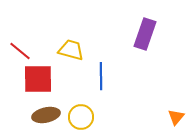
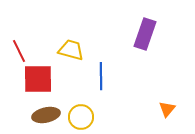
red line: moved 1 px left; rotated 25 degrees clockwise
orange triangle: moved 9 px left, 8 px up
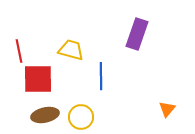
purple rectangle: moved 8 px left
red line: rotated 15 degrees clockwise
brown ellipse: moved 1 px left
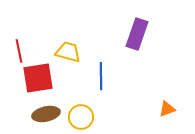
yellow trapezoid: moved 3 px left, 2 px down
red square: moved 1 px up; rotated 8 degrees counterclockwise
orange triangle: rotated 30 degrees clockwise
brown ellipse: moved 1 px right, 1 px up
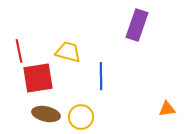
purple rectangle: moved 9 px up
orange triangle: rotated 12 degrees clockwise
brown ellipse: rotated 24 degrees clockwise
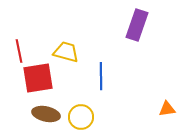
yellow trapezoid: moved 2 px left
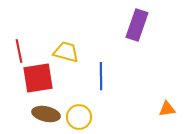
yellow circle: moved 2 px left
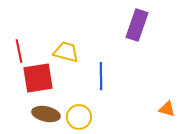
orange triangle: rotated 24 degrees clockwise
